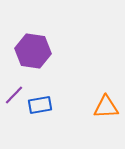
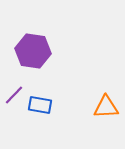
blue rectangle: rotated 20 degrees clockwise
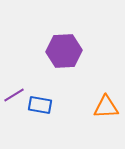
purple hexagon: moved 31 px right; rotated 12 degrees counterclockwise
purple line: rotated 15 degrees clockwise
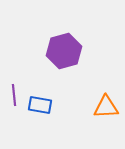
purple hexagon: rotated 12 degrees counterclockwise
purple line: rotated 65 degrees counterclockwise
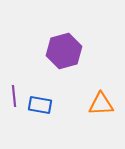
purple line: moved 1 px down
orange triangle: moved 5 px left, 3 px up
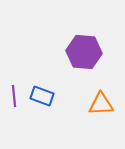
purple hexagon: moved 20 px right, 1 px down; rotated 20 degrees clockwise
blue rectangle: moved 2 px right, 9 px up; rotated 10 degrees clockwise
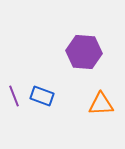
purple line: rotated 15 degrees counterclockwise
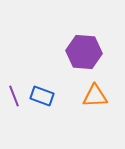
orange triangle: moved 6 px left, 8 px up
